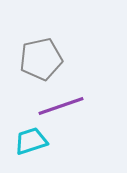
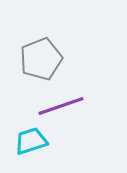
gray pentagon: rotated 9 degrees counterclockwise
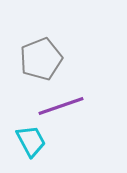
cyan trapezoid: rotated 80 degrees clockwise
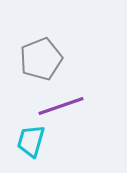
cyan trapezoid: rotated 136 degrees counterclockwise
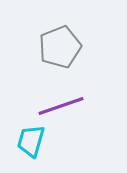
gray pentagon: moved 19 px right, 12 px up
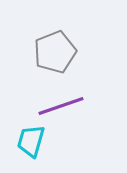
gray pentagon: moved 5 px left, 5 px down
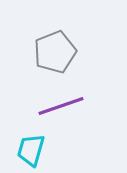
cyan trapezoid: moved 9 px down
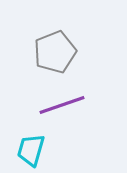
purple line: moved 1 px right, 1 px up
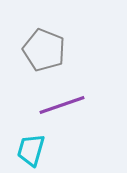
gray pentagon: moved 11 px left, 2 px up; rotated 30 degrees counterclockwise
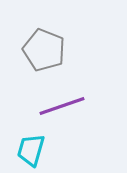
purple line: moved 1 px down
